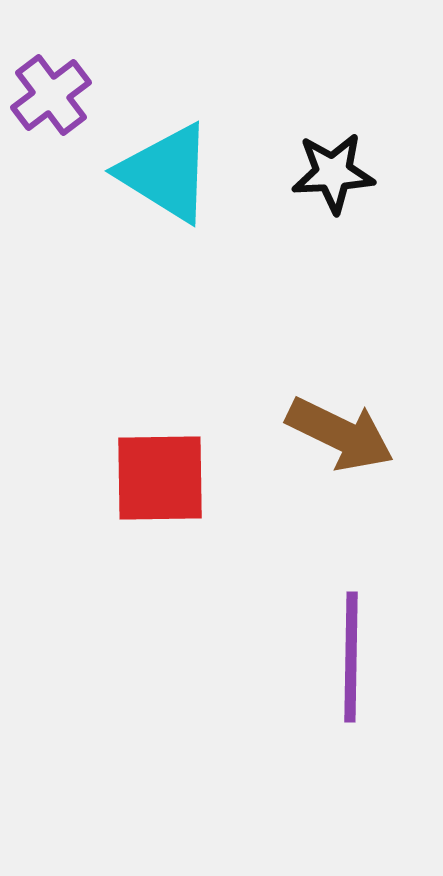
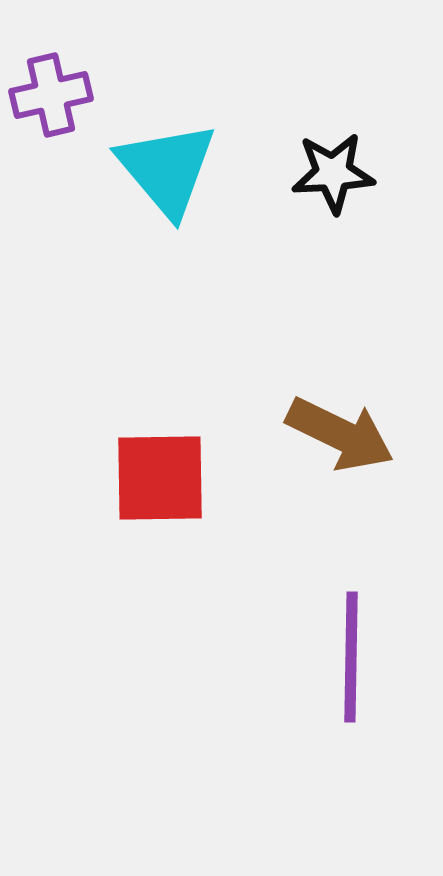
purple cross: rotated 24 degrees clockwise
cyan triangle: moved 1 px right, 4 px up; rotated 18 degrees clockwise
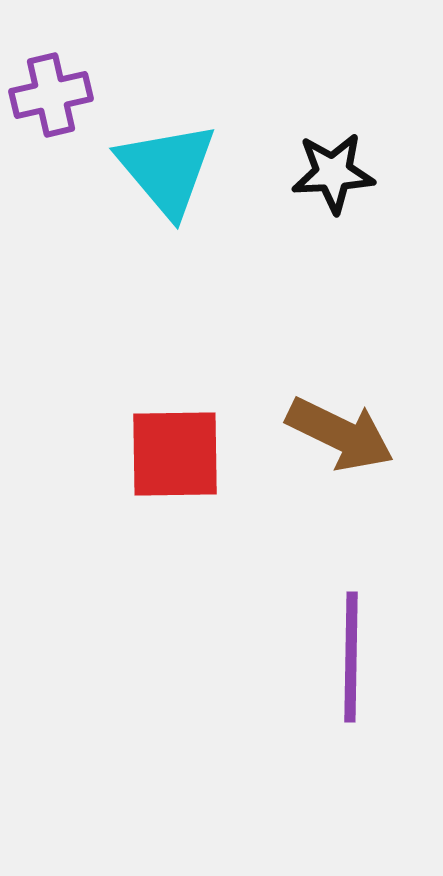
red square: moved 15 px right, 24 px up
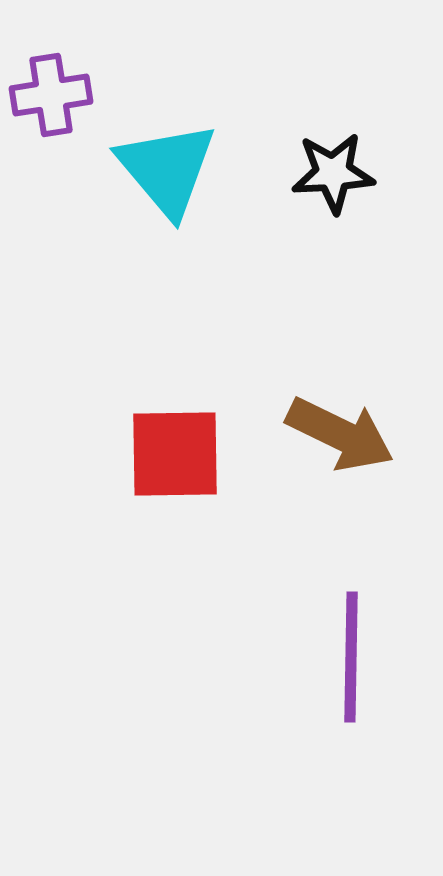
purple cross: rotated 4 degrees clockwise
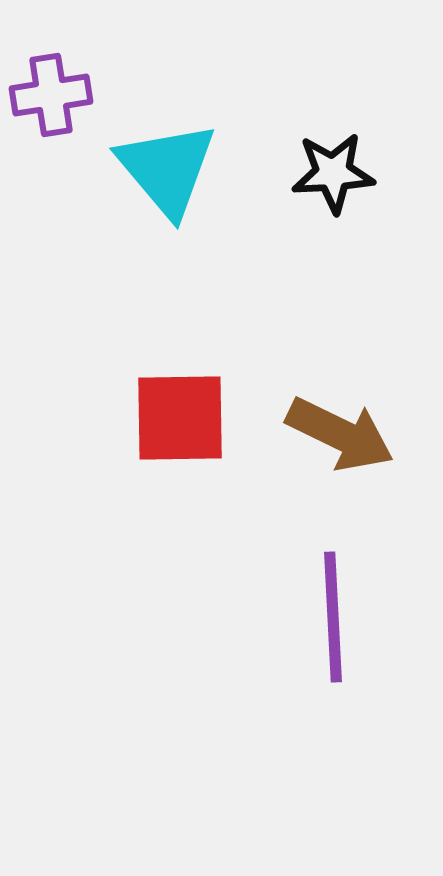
red square: moved 5 px right, 36 px up
purple line: moved 18 px left, 40 px up; rotated 4 degrees counterclockwise
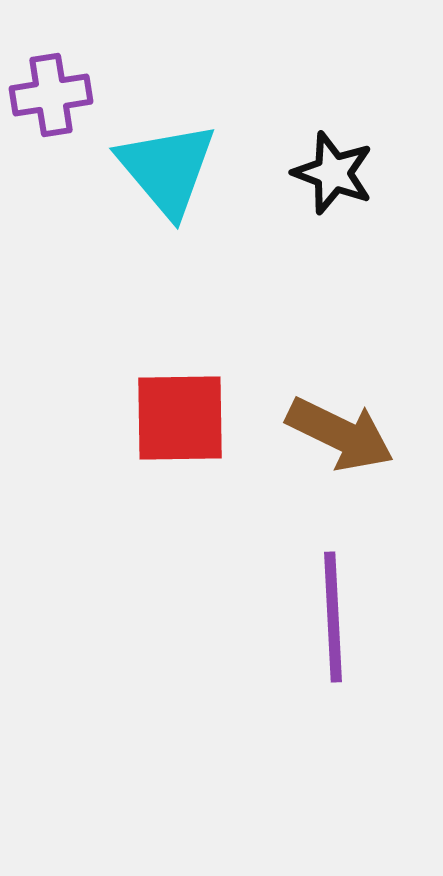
black star: rotated 24 degrees clockwise
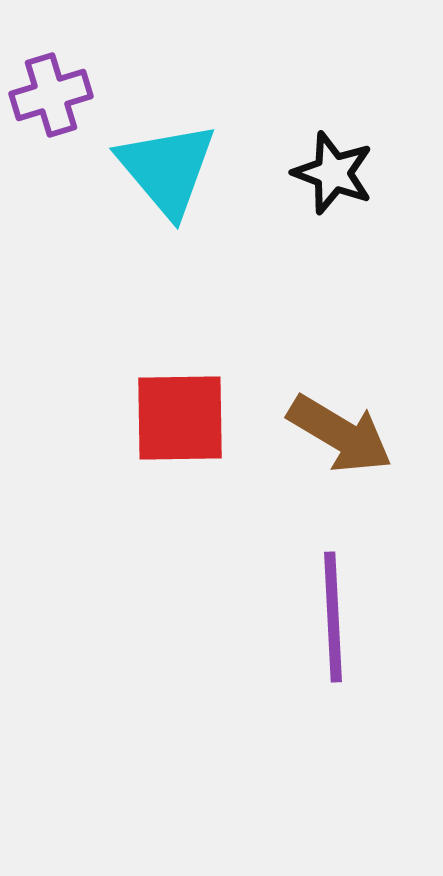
purple cross: rotated 8 degrees counterclockwise
brown arrow: rotated 5 degrees clockwise
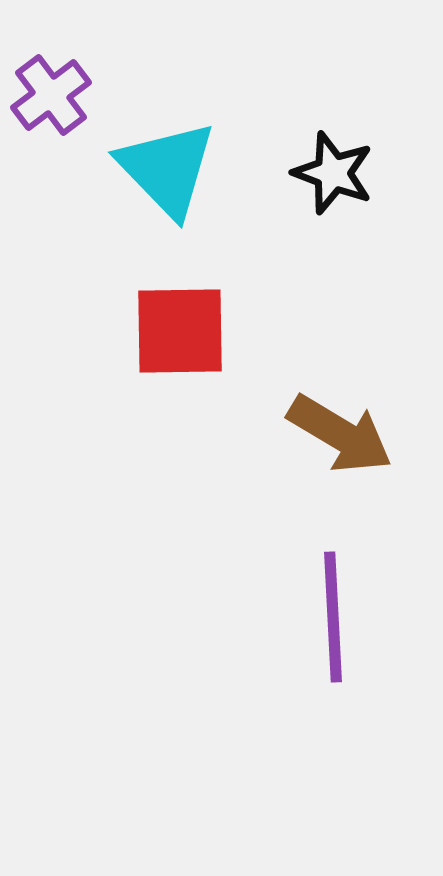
purple cross: rotated 20 degrees counterclockwise
cyan triangle: rotated 4 degrees counterclockwise
red square: moved 87 px up
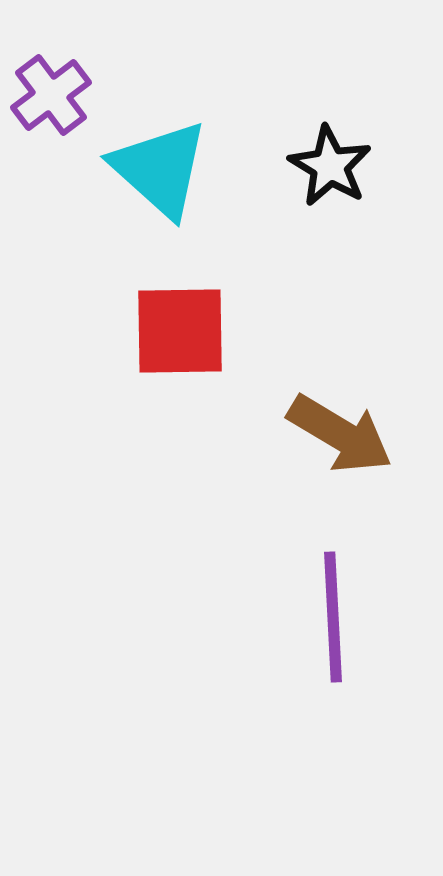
cyan triangle: moved 7 px left; rotated 4 degrees counterclockwise
black star: moved 3 px left, 7 px up; rotated 10 degrees clockwise
